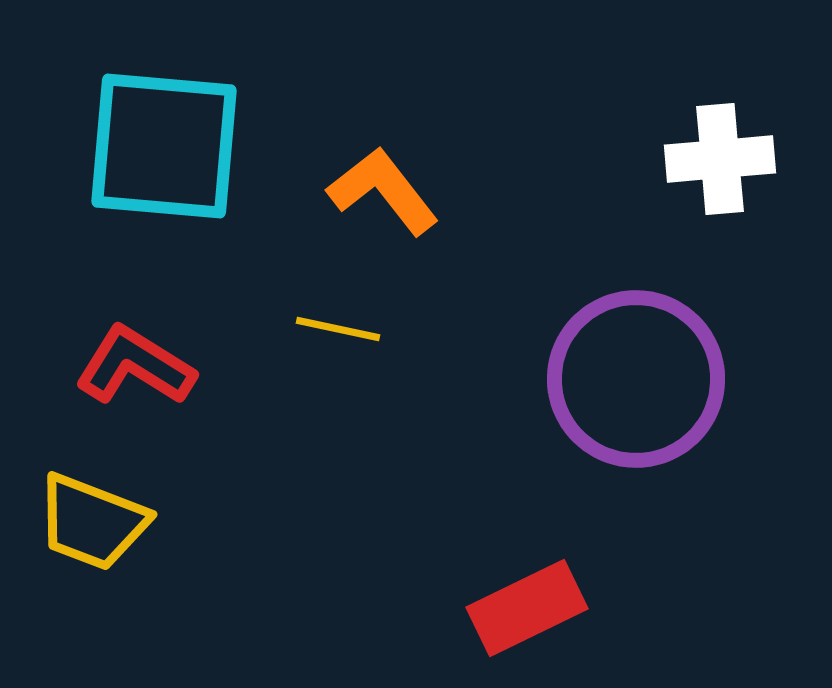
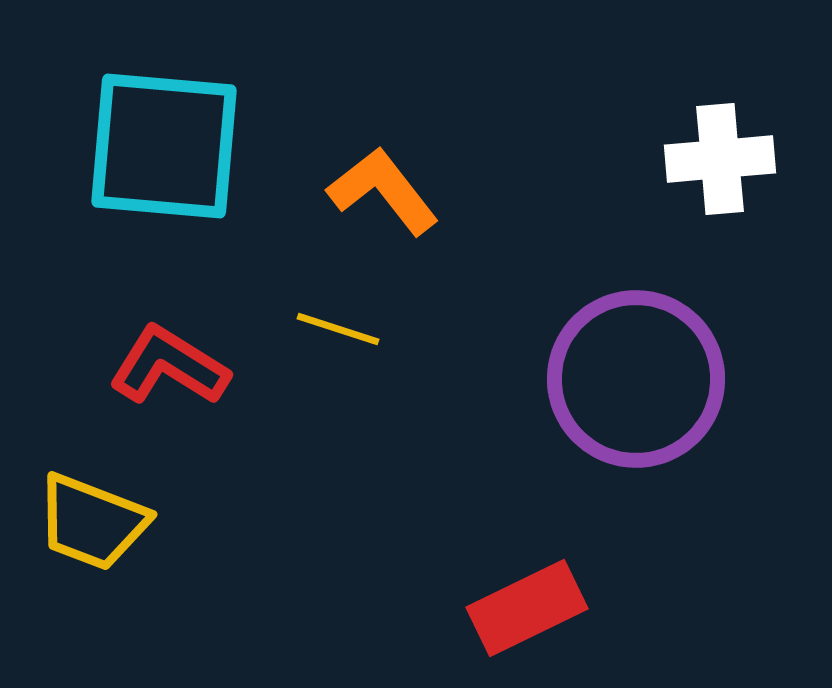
yellow line: rotated 6 degrees clockwise
red L-shape: moved 34 px right
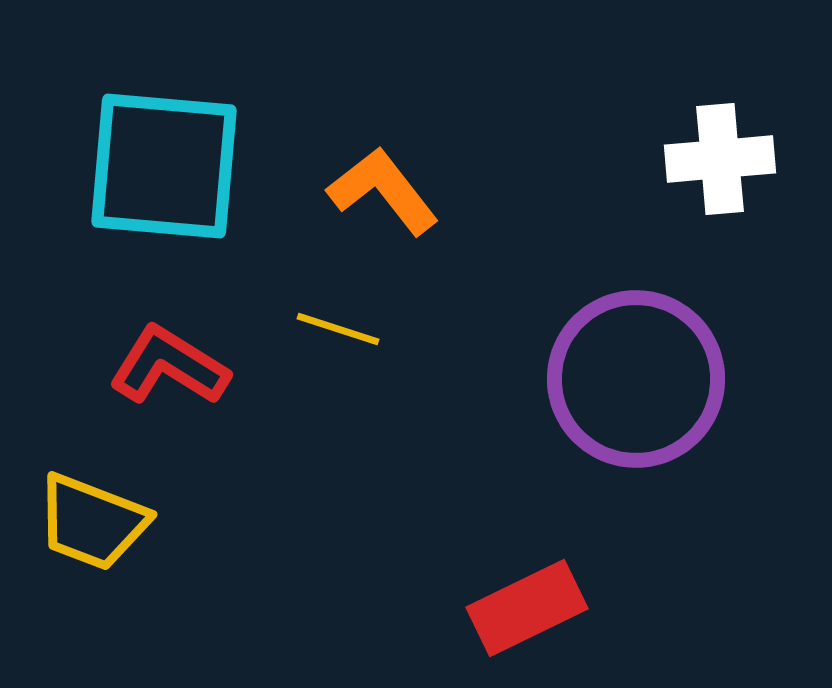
cyan square: moved 20 px down
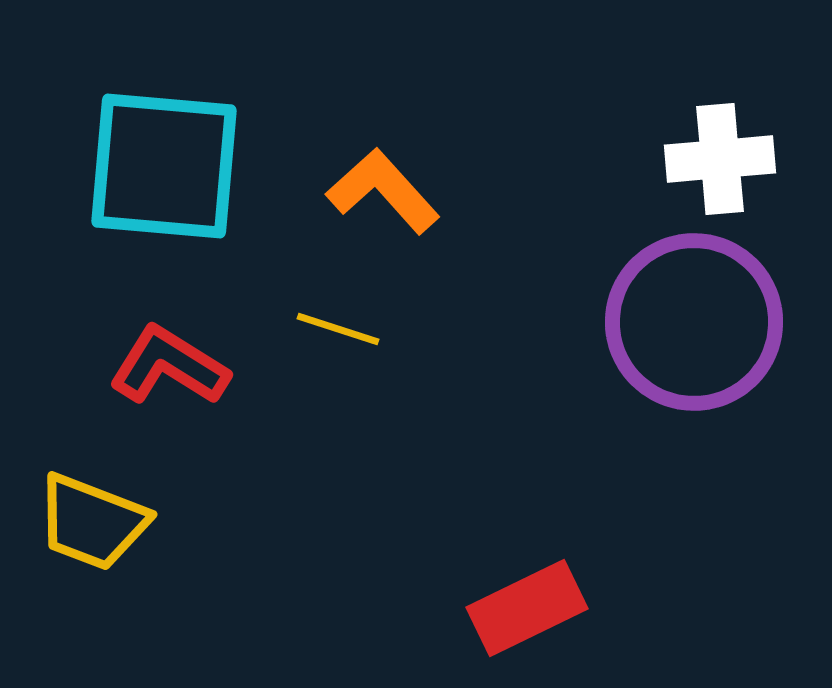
orange L-shape: rotated 4 degrees counterclockwise
purple circle: moved 58 px right, 57 px up
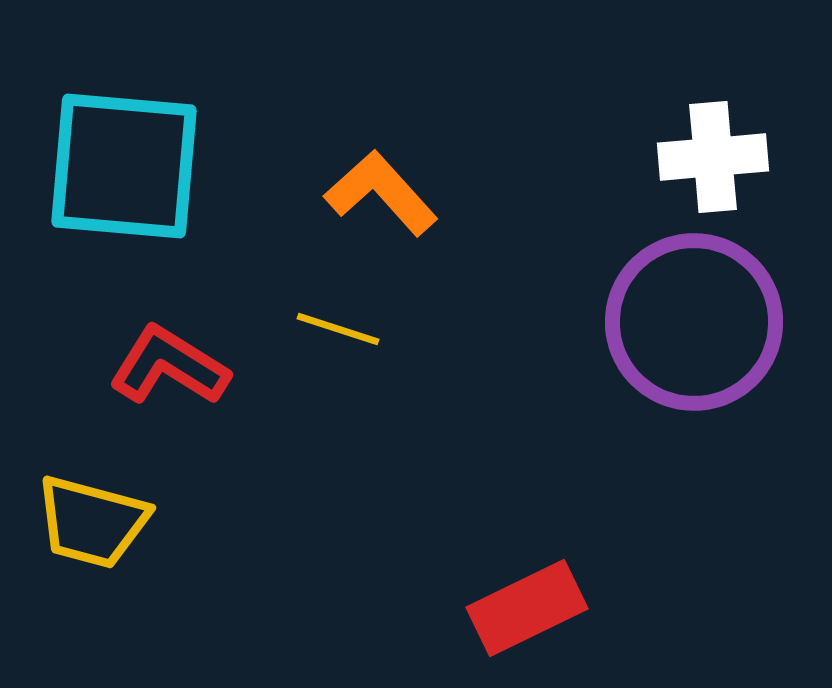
white cross: moved 7 px left, 2 px up
cyan square: moved 40 px left
orange L-shape: moved 2 px left, 2 px down
yellow trapezoid: rotated 6 degrees counterclockwise
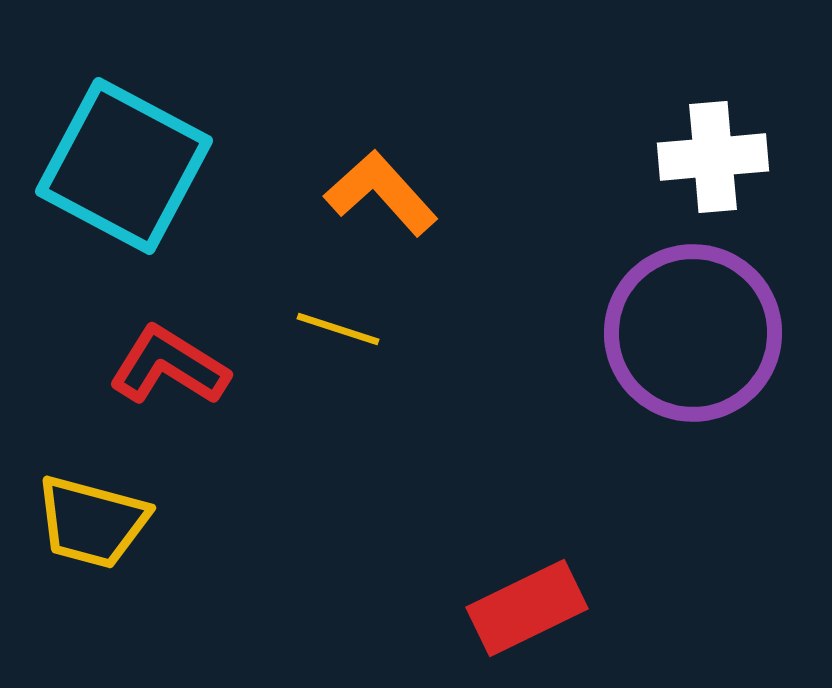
cyan square: rotated 23 degrees clockwise
purple circle: moved 1 px left, 11 px down
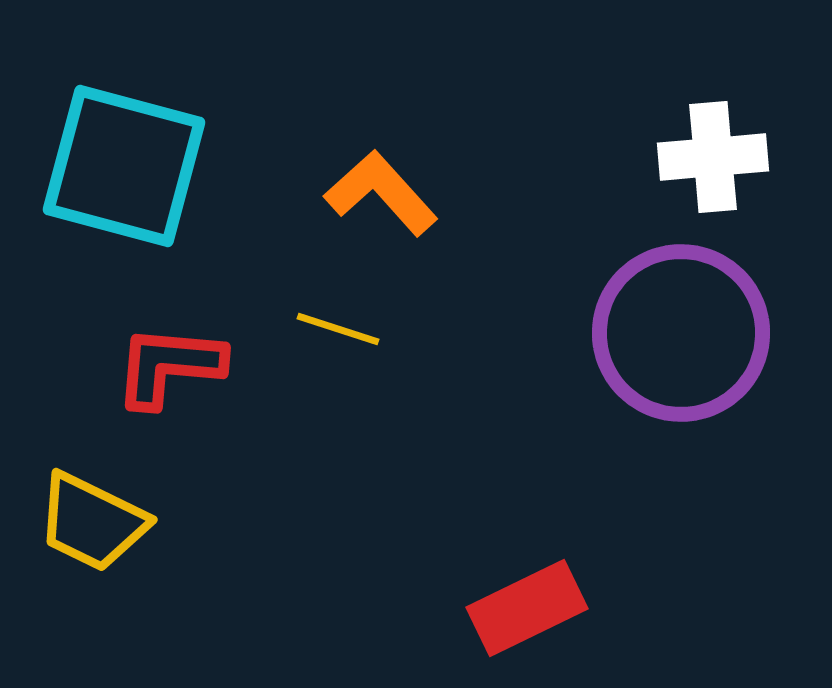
cyan square: rotated 13 degrees counterclockwise
purple circle: moved 12 px left
red L-shape: rotated 27 degrees counterclockwise
yellow trapezoid: rotated 11 degrees clockwise
